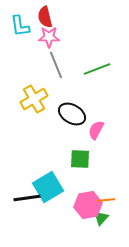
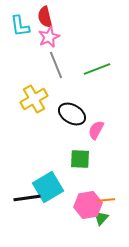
pink star: rotated 25 degrees counterclockwise
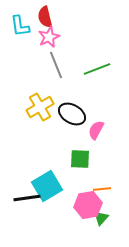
yellow cross: moved 6 px right, 8 px down
cyan square: moved 1 px left, 1 px up
orange line: moved 4 px left, 11 px up
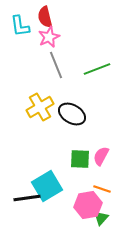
pink semicircle: moved 5 px right, 26 px down
orange line: rotated 24 degrees clockwise
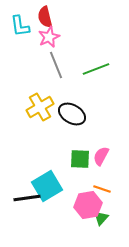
green line: moved 1 px left
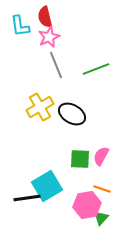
pink hexagon: moved 1 px left
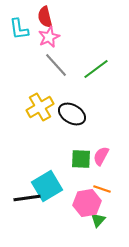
cyan L-shape: moved 1 px left, 3 px down
gray line: rotated 20 degrees counterclockwise
green line: rotated 16 degrees counterclockwise
green square: moved 1 px right
pink hexagon: moved 2 px up
green triangle: moved 3 px left, 2 px down
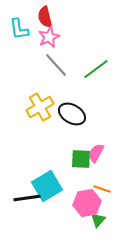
pink semicircle: moved 5 px left, 3 px up
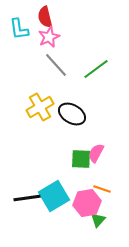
cyan square: moved 7 px right, 10 px down
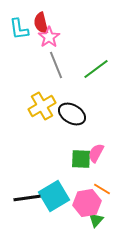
red semicircle: moved 4 px left, 6 px down
pink star: rotated 10 degrees counterclockwise
gray line: rotated 20 degrees clockwise
yellow cross: moved 2 px right, 1 px up
orange line: rotated 12 degrees clockwise
green triangle: moved 2 px left
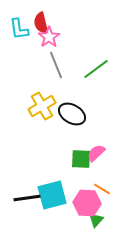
pink semicircle: rotated 18 degrees clockwise
cyan square: moved 2 px left, 1 px up; rotated 16 degrees clockwise
pink hexagon: rotated 12 degrees clockwise
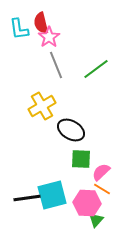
black ellipse: moved 1 px left, 16 px down
pink semicircle: moved 5 px right, 19 px down
